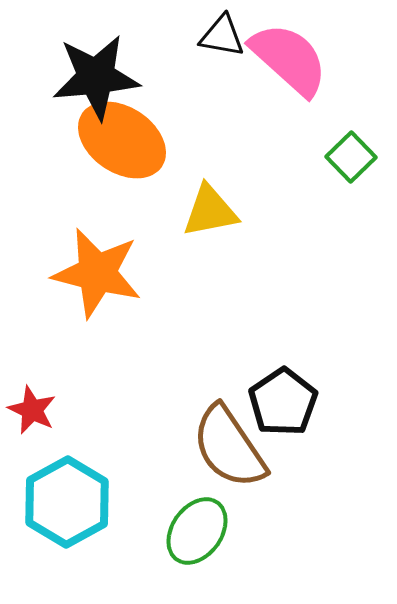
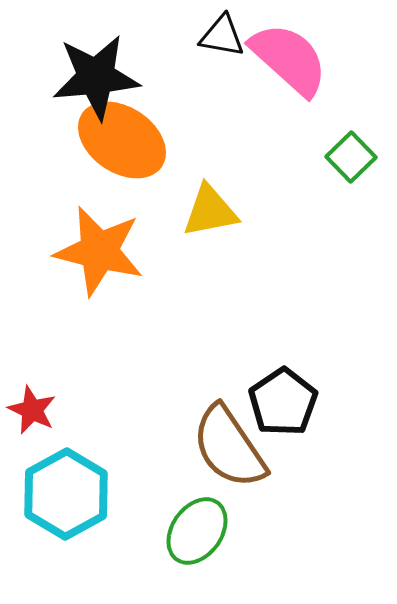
orange star: moved 2 px right, 22 px up
cyan hexagon: moved 1 px left, 8 px up
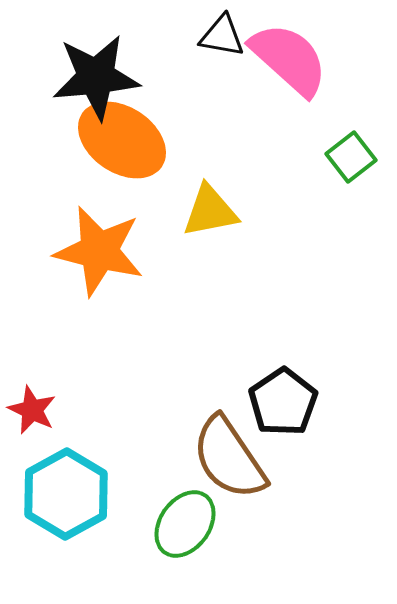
green square: rotated 6 degrees clockwise
brown semicircle: moved 11 px down
green ellipse: moved 12 px left, 7 px up
